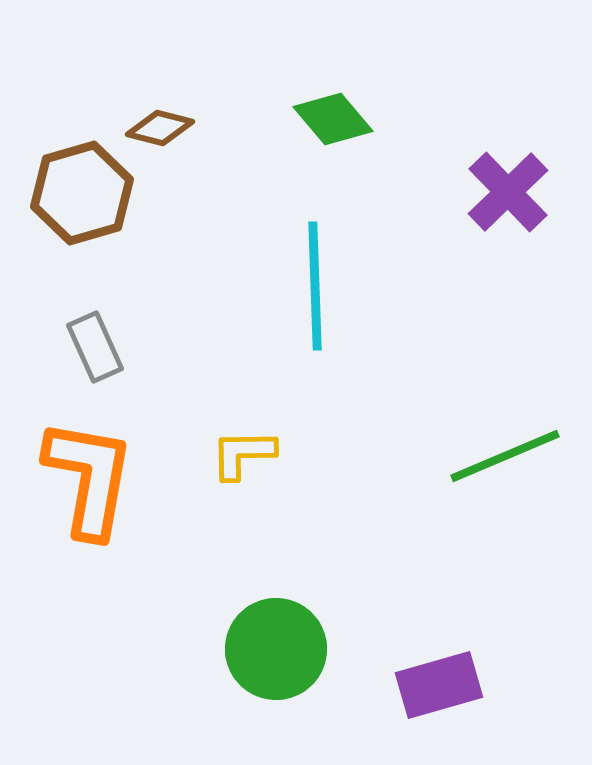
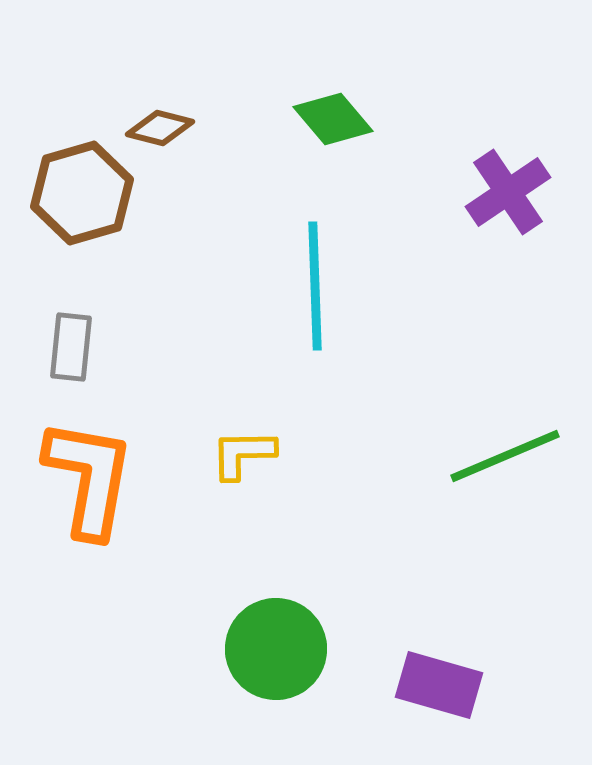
purple cross: rotated 10 degrees clockwise
gray rectangle: moved 24 px left; rotated 30 degrees clockwise
purple rectangle: rotated 32 degrees clockwise
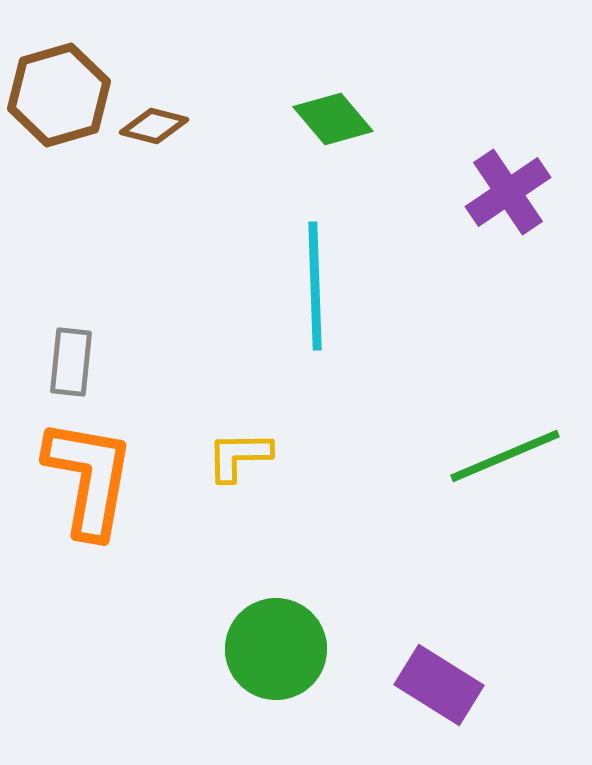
brown diamond: moved 6 px left, 2 px up
brown hexagon: moved 23 px left, 98 px up
gray rectangle: moved 15 px down
yellow L-shape: moved 4 px left, 2 px down
purple rectangle: rotated 16 degrees clockwise
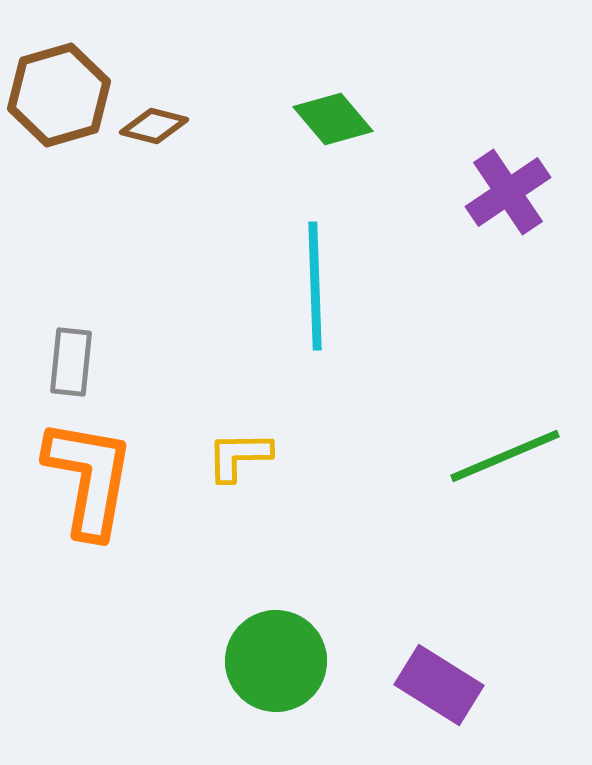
green circle: moved 12 px down
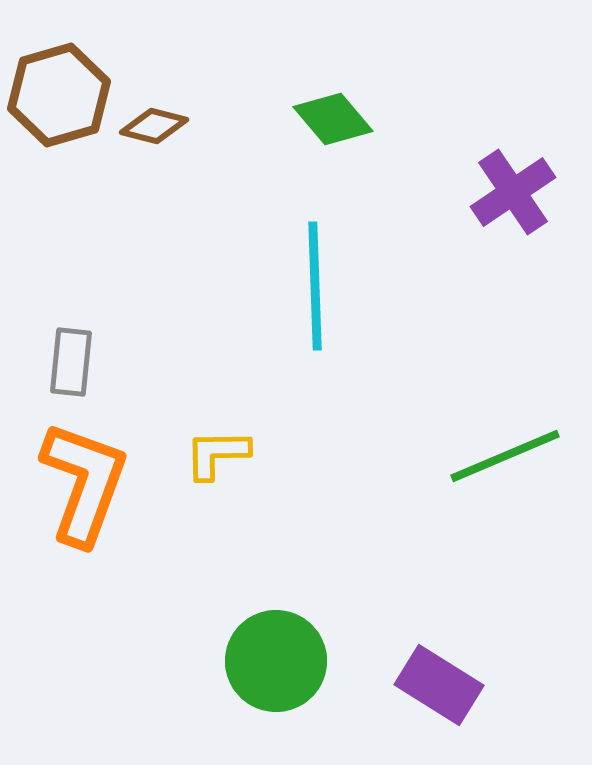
purple cross: moved 5 px right
yellow L-shape: moved 22 px left, 2 px up
orange L-shape: moved 5 px left, 5 px down; rotated 10 degrees clockwise
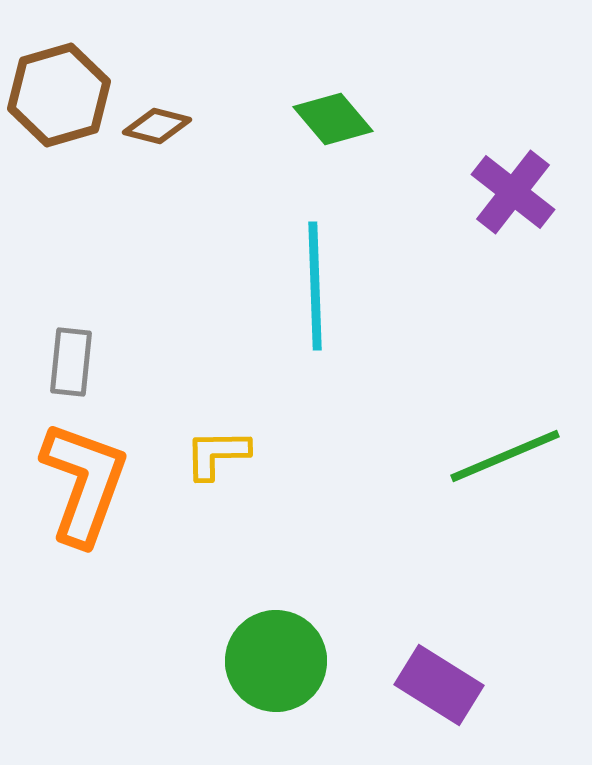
brown diamond: moved 3 px right
purple cross: rotated 18 degrees counterclockwise
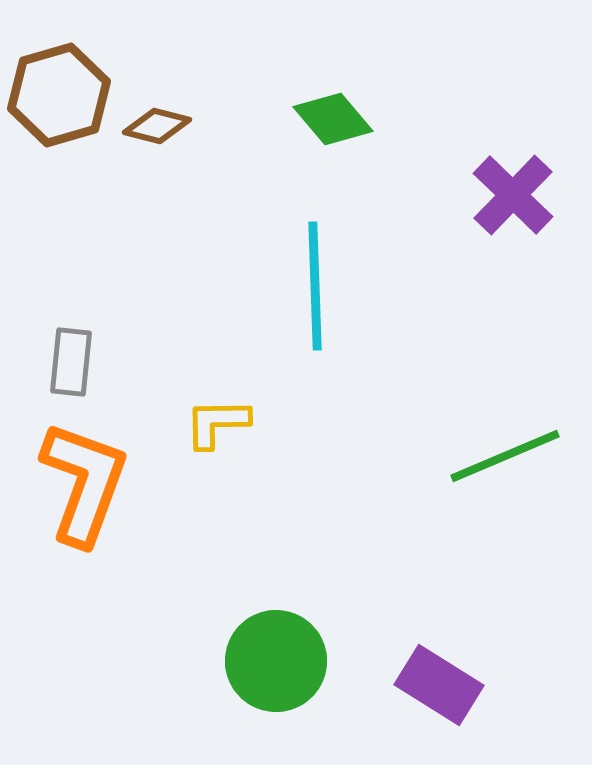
purple cross: moved 3 px down; rotated 6 degrees clockwise
yellow L-shape: moved 31 px up
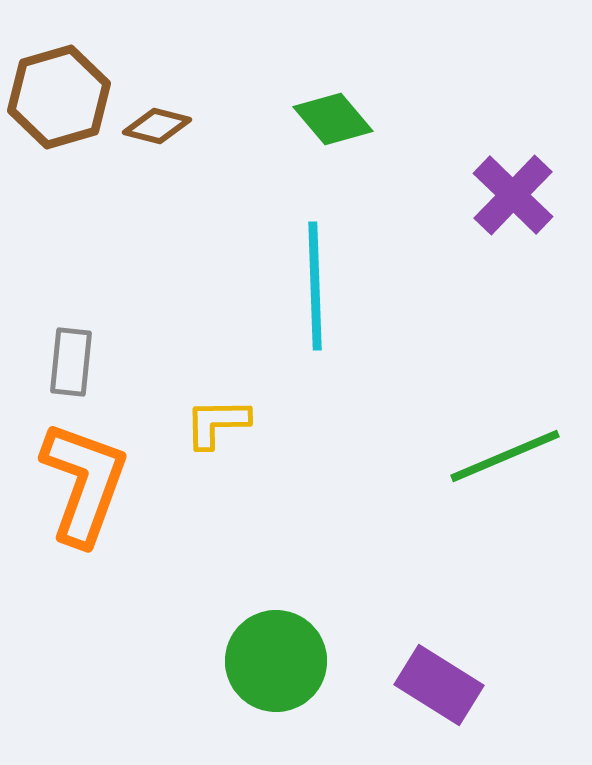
brown hexagon: moved 2 px down
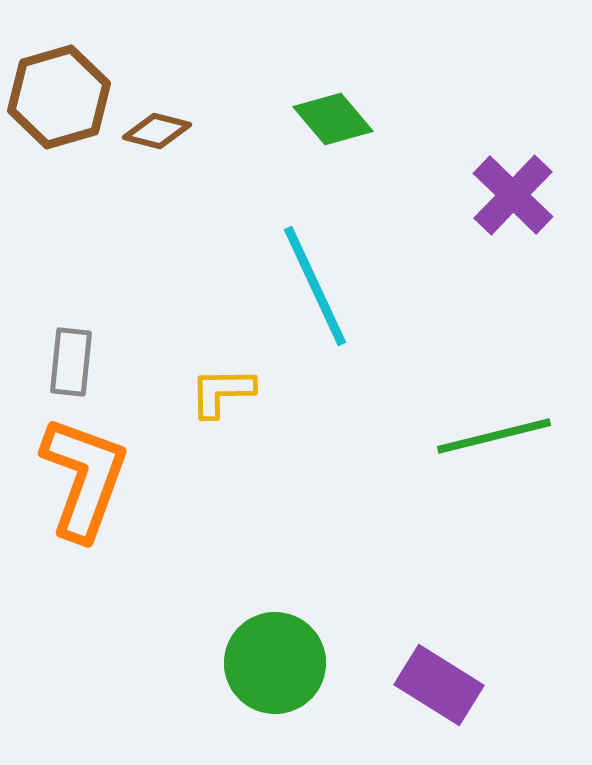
brown diamond: moved 5 px down
cyan line: rotated 23 degrees counterclockwise
yellow L-shape: moved 5 px right, 31 px up
green line: moved 11 px left, 20 px up; rotated 9 degrees clockwise
orange L-shape: moved 5 px up
green circle: moved 1 px left, 2 px down
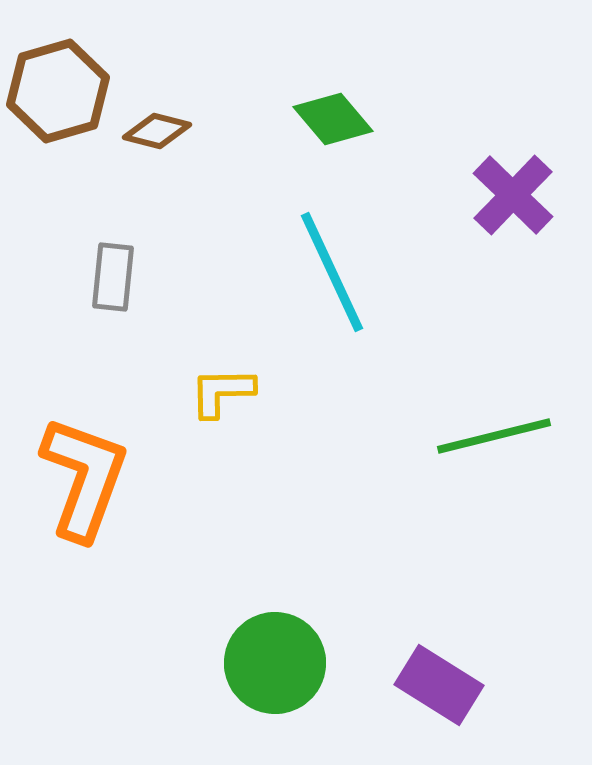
brown hexagon: moved 1 px left, 6 px up
cyan line: moved 17 px right, 14 px up
gray rectangle: moved 42 px right, 85 px up
